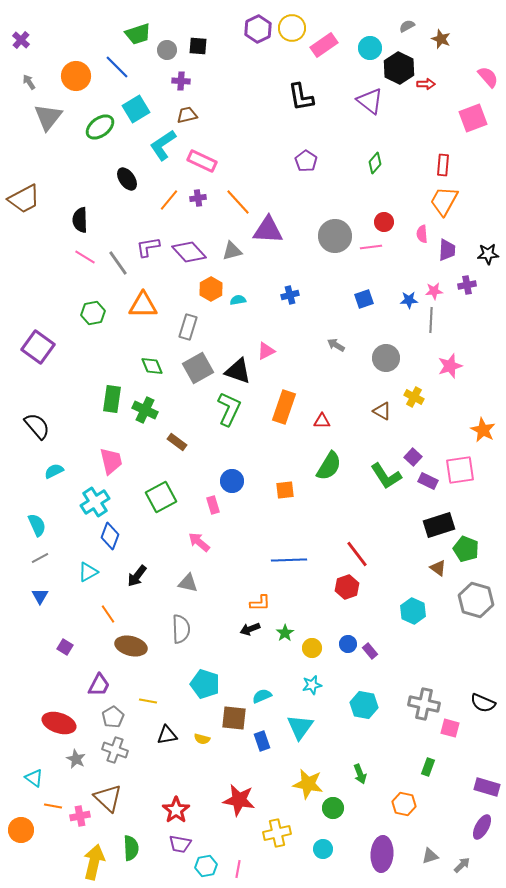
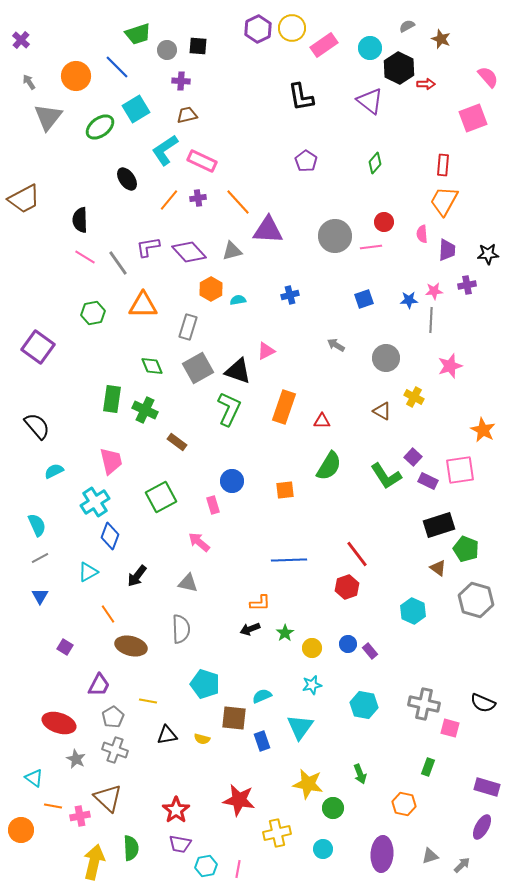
cyan L-shape at (163, 145): moved 2 px right, 5 px down
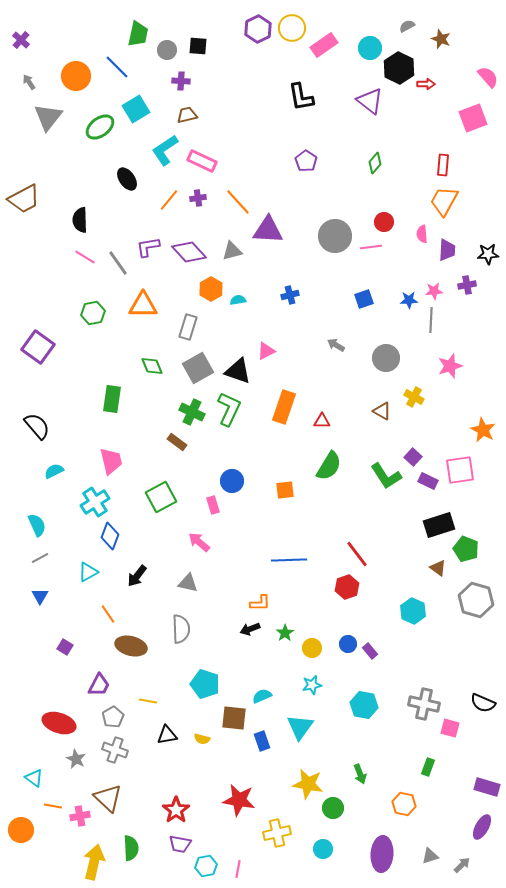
green trapezoid at (138, 34): rotated 60 degrees counterclockwise
green cross at (145, 410): moved 47 px right, 2 px down
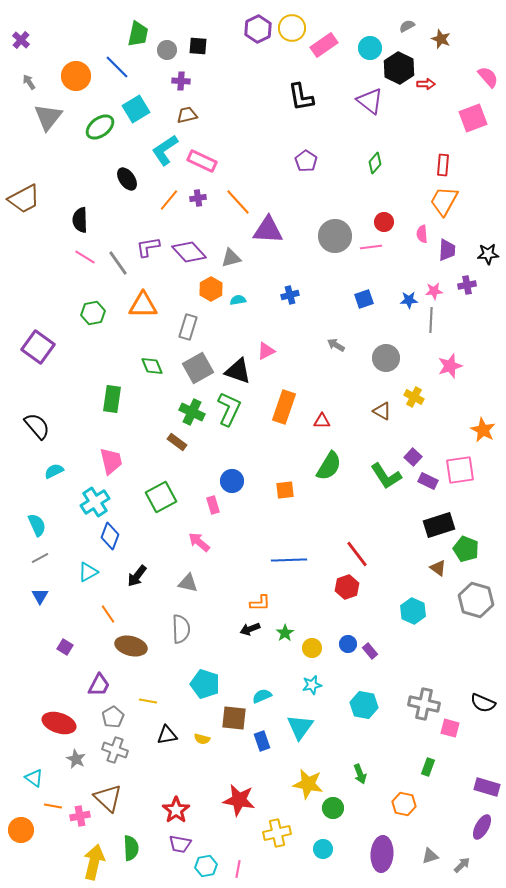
gray triangle at (232, 251): moved 1 px left, 7 px down
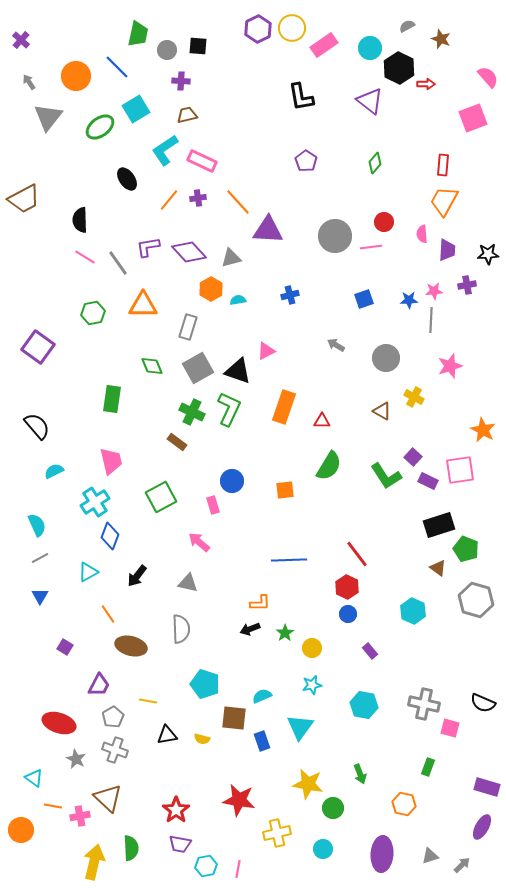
red hexagon at (347, 587): rotated 15 degrees counterclockwise
blue circle at (348, 644): moved 30 px up
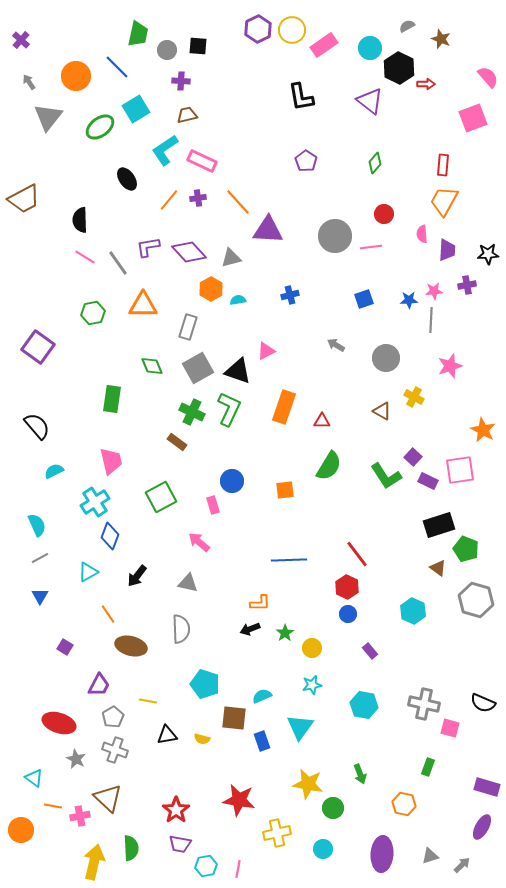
yellow circle at (292, 28): moved 2 px down
red circle at (384, 222): moved 8 px up
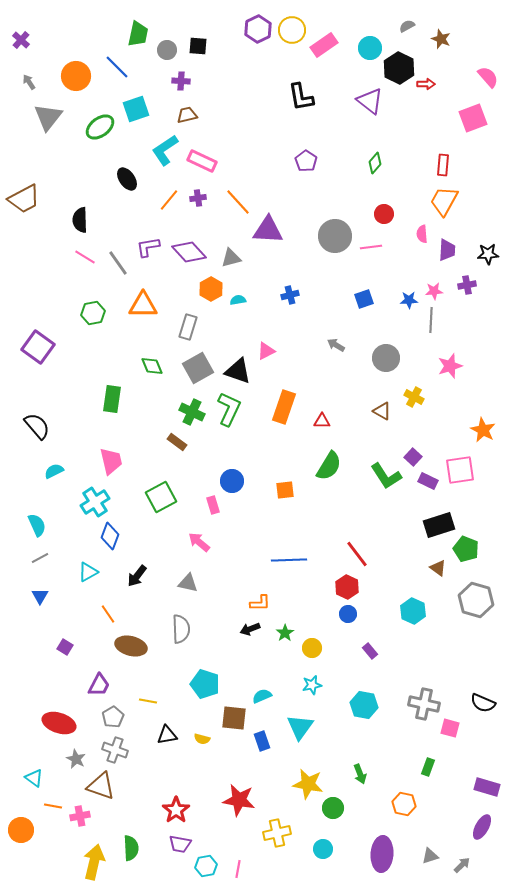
cyan square at (136, 109): rotated 12 degrees clockwise
brown triangle at (108, 798): moved 7 px left, 12 px up; rotated 24 degrees counterclockwise
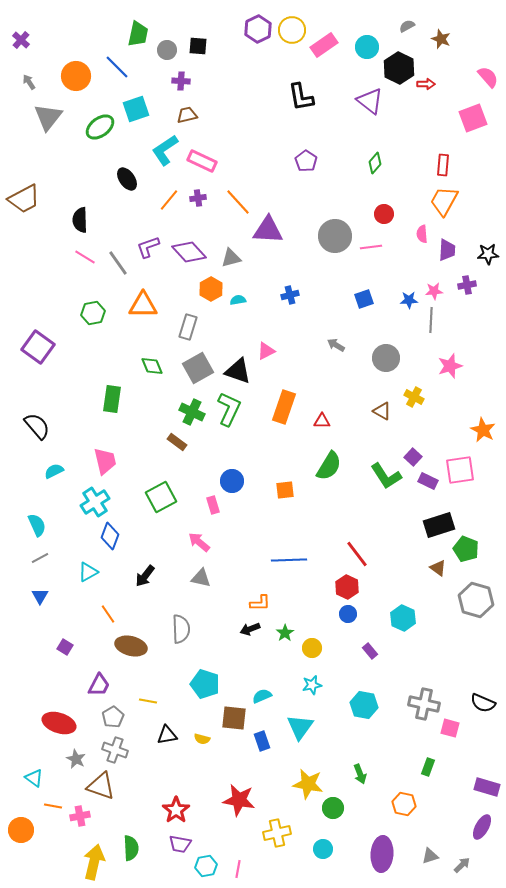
cyan circle at (370, 48): moved 3 px left, 1 px up
purple L-shape at (148, 247): rotated 10 degrees counterclockwise
pink trapezoid at (111, 461): moved 6 px left
black arrow at (137, 576): moved 8 px right
gray triangle at (188, 583): moved 13 px right, 5 px up
cyan hexagon at (413, 611): moved 10 px left, 7 px down
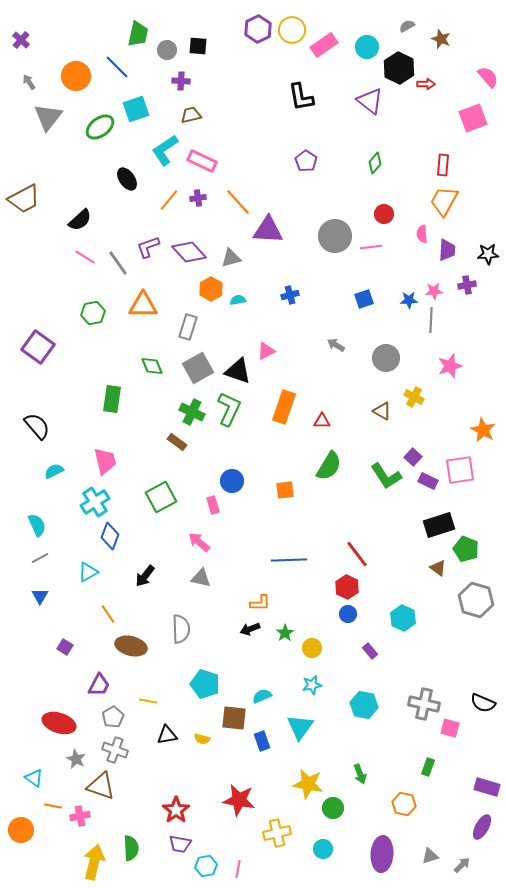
brown trapezoid at (187, 115): moved 4 px right
black semicircle at (80, 220): rotated 130 degrees counterclockwise
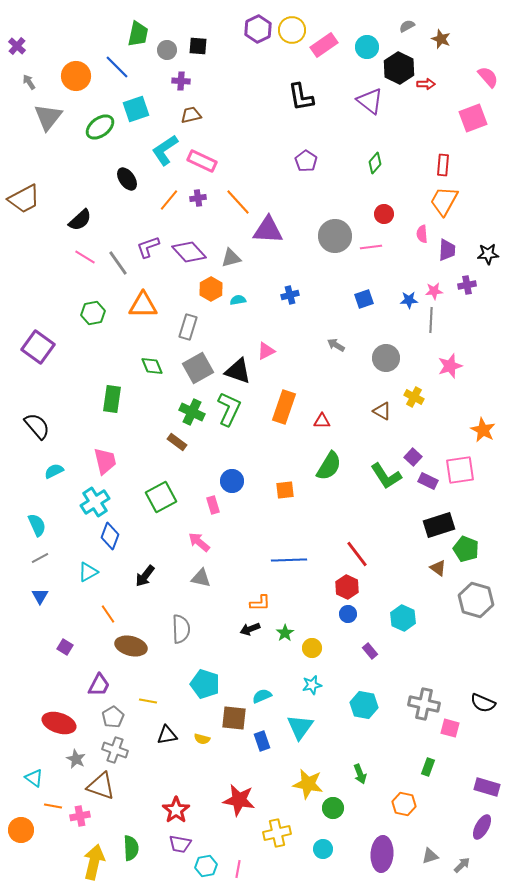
purple cross at (21, 40): moved 4 px left, 6 px down
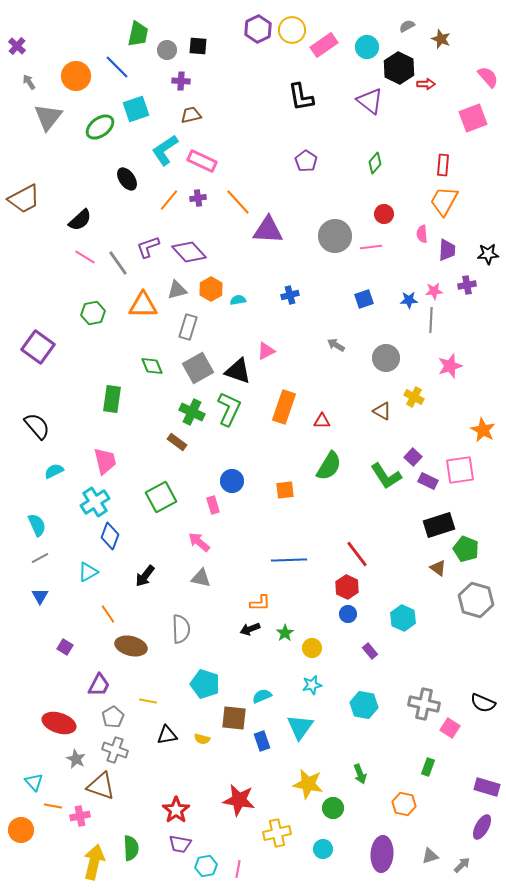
gray triangle at (231, 258): moved 54 px left, 32 px down
pink square at (450, 728): rotated 18 degrees clockwise
cyan triangle at (34, 778): moved 4 px down; rotated 12 degrees clockwise
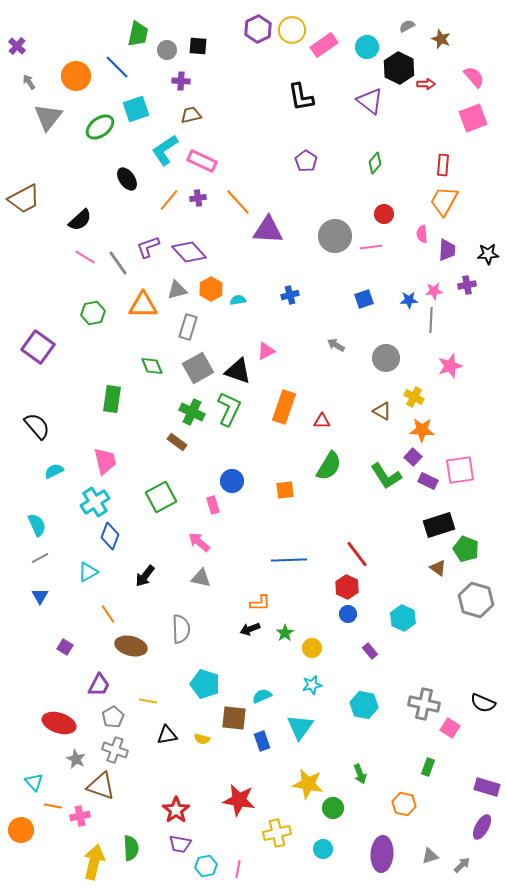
pink semicircle at (488, 77): moved 14 px left
orange star at (483, 430): moved 61 px left; rotated 25 degrees counterclockwise
